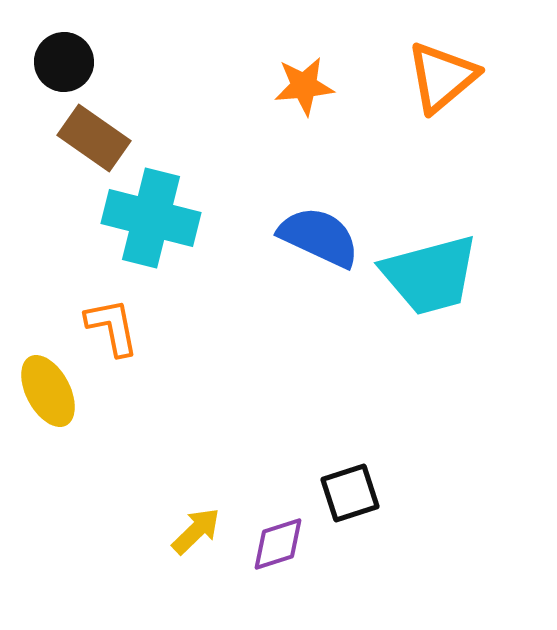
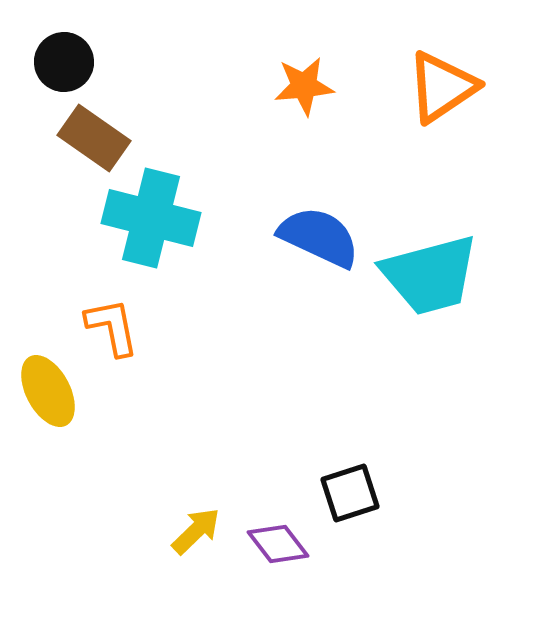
orange triangle: moved 10 px down; rotated 6 degrees clockwise
purple diamond: rotated 70 degrees clockwise
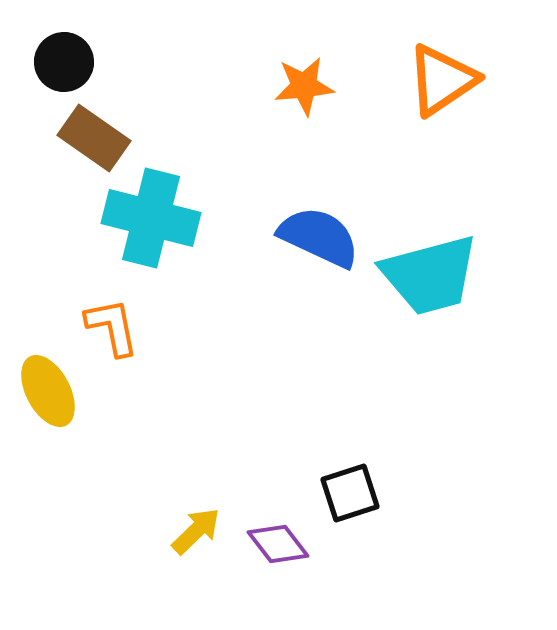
orange triangle: moved 7 px up
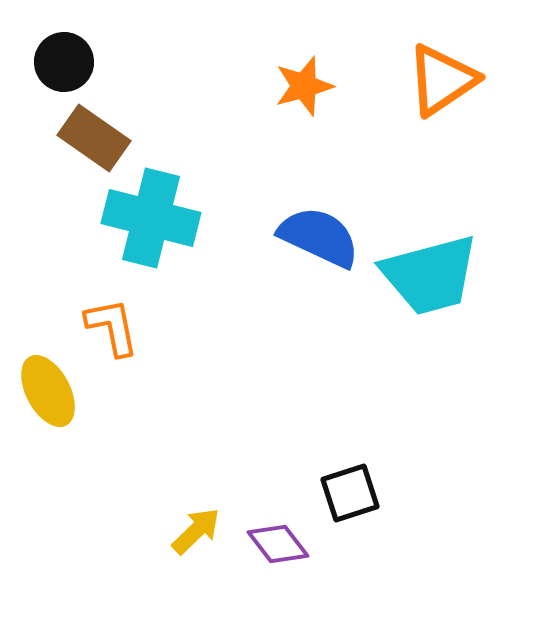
orange star: rotated 10 degrees counterclockwise
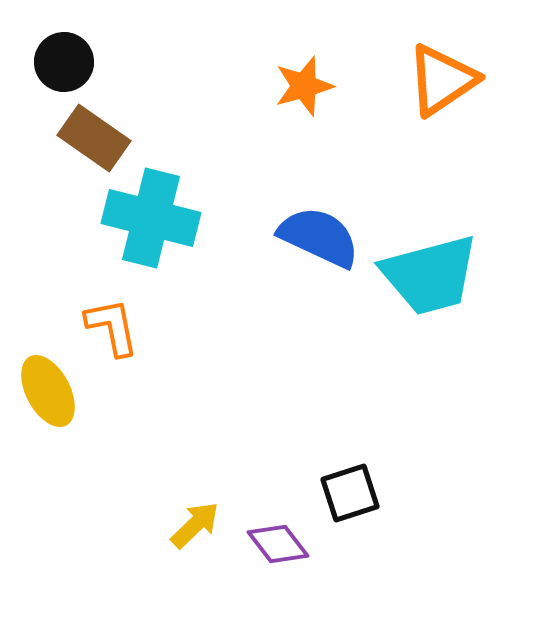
yellow arrow: moved 1 px left, 6 px up
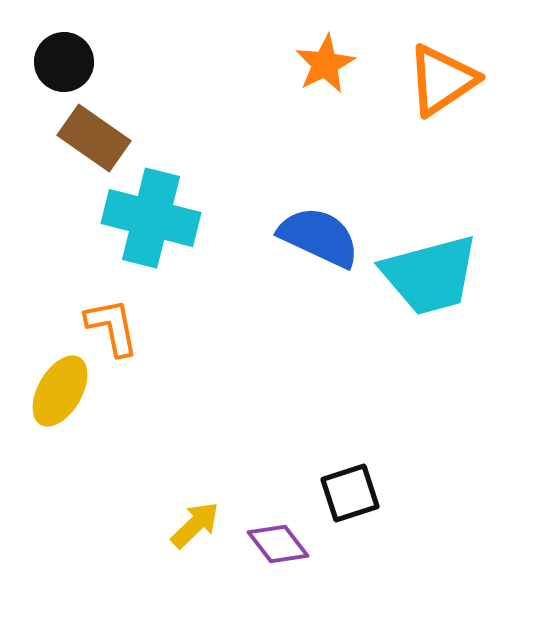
orange star: moved 21 px right, 22 px up; rotated 12 degrees counterclockwise
yellow ellipse: moved 12 px right; rotated 58 degrees clockwise
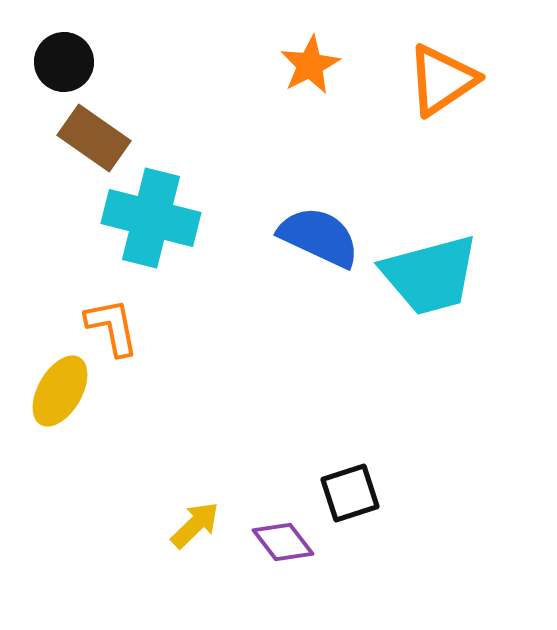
orange star: moved 15 px left, 1 px down
purple diamond: moved 5 px right, 2 px up
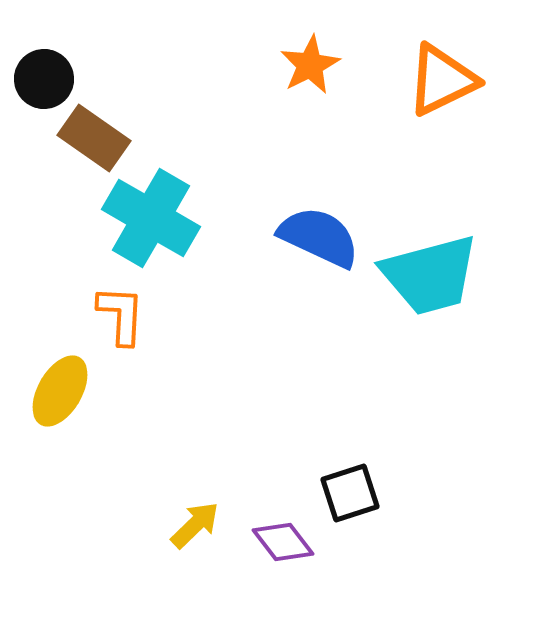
black circle: moved 20 px left, 17 px down
orange triangle: rotated 8 degrees clockwise
cyan cross: rotated 16 degrees clockwise
orange L-shape: moved 9 px right, 12 px up; rotated 14 degrees clockwise
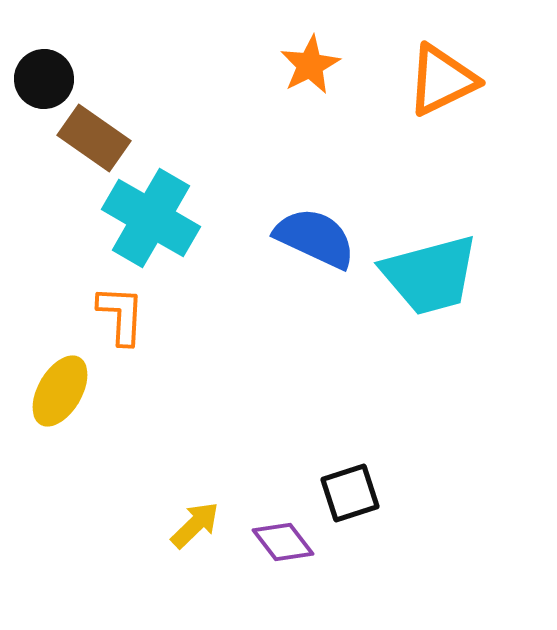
blue semicircle: moved 4 px left, 1 px down
